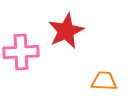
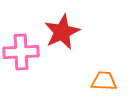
red star: moved 4 px left, 1 px down
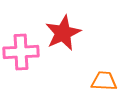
red star: moved 1 px right, 1 px down
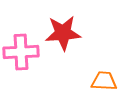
red star: rotated 21 degrees clockwise
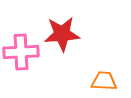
red star: moved 1 px left, 1 px down
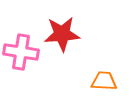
pink cross: rotated 12 degrees clockwise
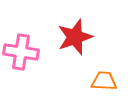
red star: moved 13 px right, 3 px down; rotated 15 degrees counterclockwise
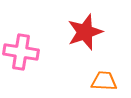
red star: moved 10 px right, 5 px up
